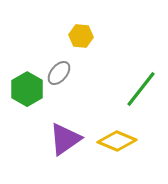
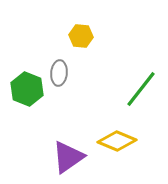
gray ellipse: rotated 35 degrees counterclockwise
green hexagon: rotated 8 degrees counterclockwise
purple triangle: moved 3 px right, 18 px down
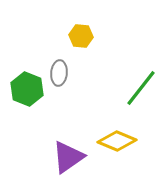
green line: moved 1 px up
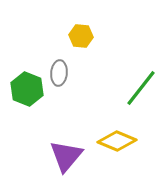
purple triangle: moved 2 px left, 1 px up; rotated 15 degrees counterclockwise
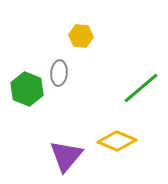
green line: rotated 12 degrees clockwise
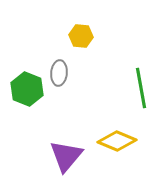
green line: rotated 60 degrees counterclockwise
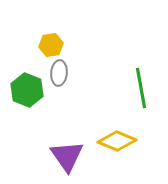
yellow hexagon: moved 30 px left, 9 px down; rotated 15 degrees counterclockwise
green hexagon: moved 1 px down
purple triangle: moved 1 px right; rotated 15 degrees counterclockwise
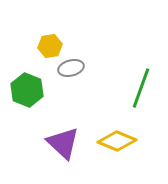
yellow hexagon: moved 1 px left, 1 px down
gray ellipse: moved 12 px right, 5 px up; rotated 70 degrees clockwise
green line: rotated 30 degrees clockwise
purple triangle: moved 4 px left, 13 px up; rotated 12 degrees counterclockwise
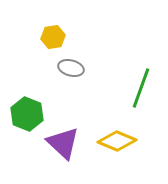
yellow hexagon: moved 3 px right, 9 px up
gray ellipse: rotated 30 degrees clockwise
green hexagon: moved 24 px down
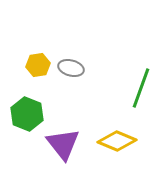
yellow hexagon: moved 15 px left, 28 px down
purple triangle: moved 1 px down; rotated 9 degrees clockwise
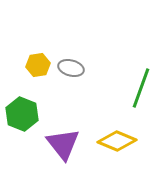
green hexagon: moved 5 px left
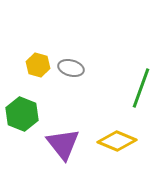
yellow hexagon: rotated 25 degrees clockwise
